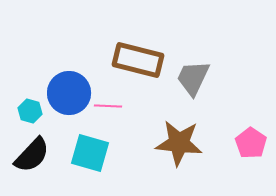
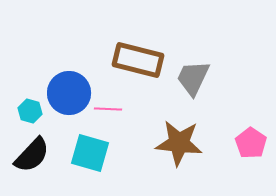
pink line: moved 3 px down
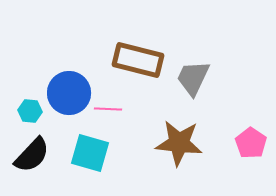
cyan hexagon: rotated 10 degrees counterclockwise
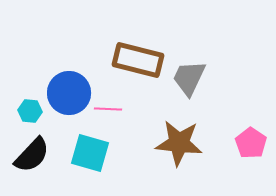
gray trapezoid: moved 4 px left
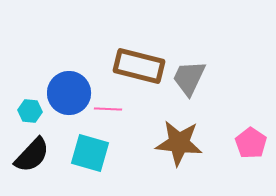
brown rectangle: moved 1 px right, 6 px down
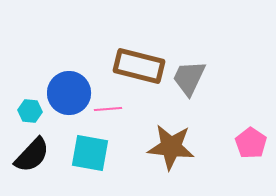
pink line: rotated 8 degrees counterclockwise
brown star: moved 8 px left, 4 px down
cyan square: rotated 6 degrees counterclockwise
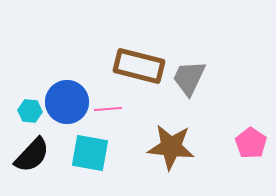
blue circle: moved 2 px left, 9 px down
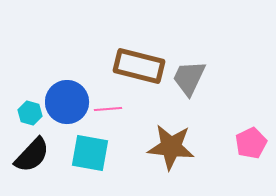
cyan hexagon: moved 2 px down; rotated 10 degrees clockwise
pink pentagon: rotated 12 degrees clockwise
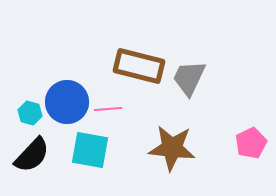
brown star: moved 1 px right, 1 px down
cyan square: moved 3 px up
